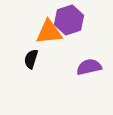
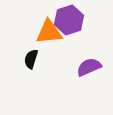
purple semicircle: rotated 10 degrees counterclockwise
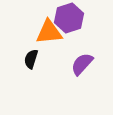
purple hexagon: moved 2 px up
purple semicircle: moved 7 px left, 3 px up; rotated 25 degrees counterclockwise
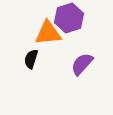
orange triangle: moved 1 px left, 1 px down
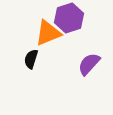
orange triangle: rotated 16 degrees counterclockwise
purple semicircle: moved 7 px right
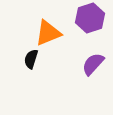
purple hexagon: moved 21 px right
purple semicircle: moved 4 px right
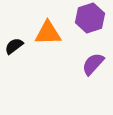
orange triangle: rotated 20 degrees clockwise
black semicircle: moved 17 px left, 13 px up; rotated 36 degrees clockwise
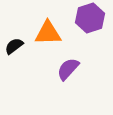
purple semicircle: moved 25 px left, 5 px down
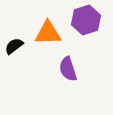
purple hexagon: moved 4 px left, 2 px down
purple semicircle: rotated 60 degrees counterclockwise
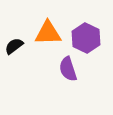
purple hexagon: moved 18 px down; rotated 16 degrees counterclockwise
